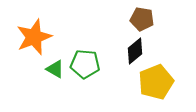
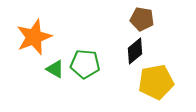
yellow pentagon: rotated 12 degrees clockwise
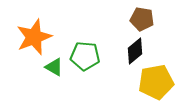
green pentagon: moved 8 px up
green triangle: moved 1 px left, 2 px up
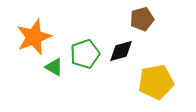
brown pentagon: rotated 25 degrees counterclockwise
black diamond: moved 14 px left; rotated 24 degrees clockwise
green pentagon: moved 2 px up; rotated 24 degrees counterclockwise
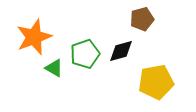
green triangle: moved 1 px down
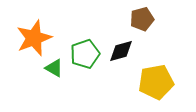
orange star: moved 1 px down
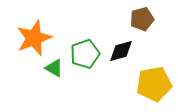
yellow pentagon: moved 2 px left, 2 px down
